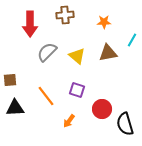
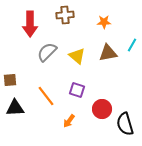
cyan line: moved 5 px down
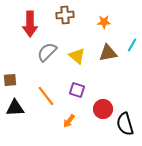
red circle: moved 1 px right
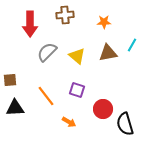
orange arrow: moved 1 px down; rotated 96 degrees counterclockwise
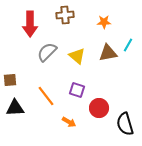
cyan line: moved 4 px left
red circle: moved 4 px left, 1 px up
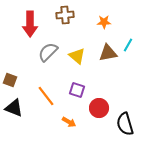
gray semicircle: moved 1 px right
brown square: rotated 24 degrees clockwise
black triangle: moved 1 px left; rotated 24 degrees clockwise
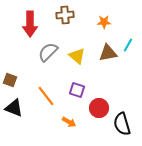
black semicircle: moved 3 px left
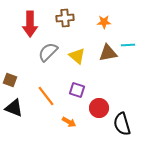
brown cross: moved 3 px down
cyan line: rotated 56 degrees clockwise
